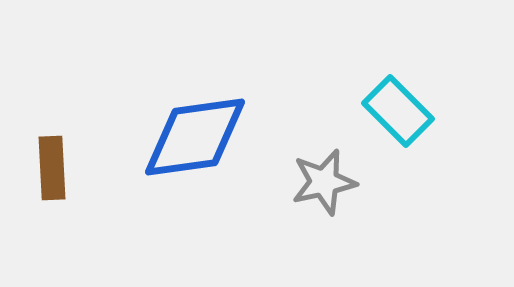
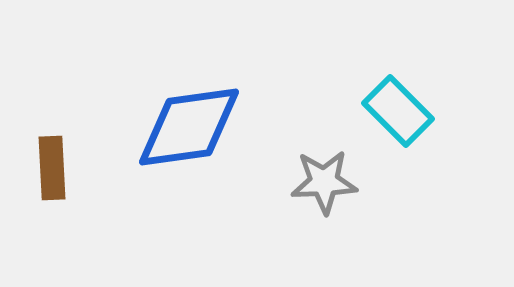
blue diamond: moved 6 px left, 10 px up
gray star: rotated 10 degrees clockwise
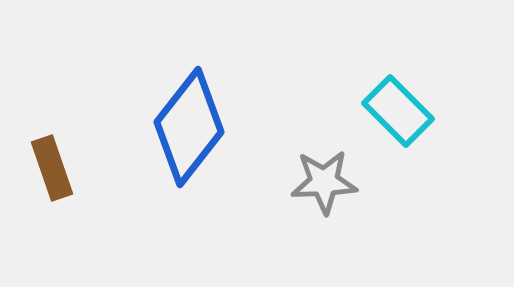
blue diamond: rotated 44 degrees counterclockwise
brown rectangle: rotated 16 degrees counterclockwise
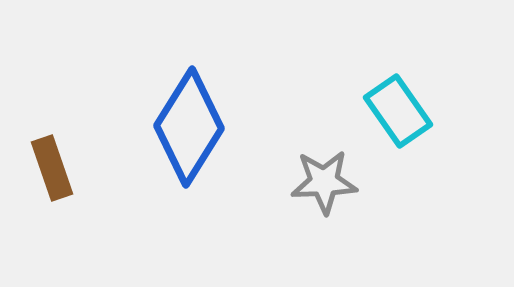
cyan rectangle: rotated 10 degrees clockwise
blue diamond: rotated 6 degrees counterclockwise
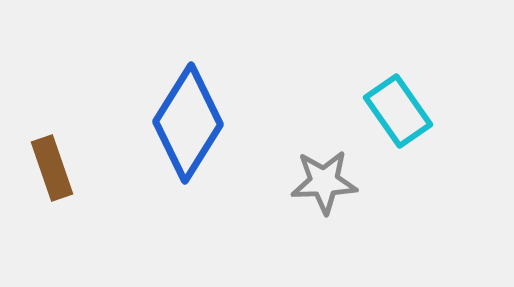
blue diamond: moved 1 px left, 4 px up
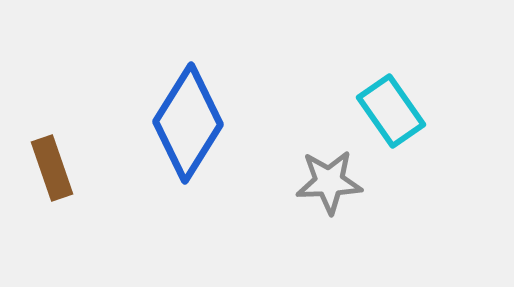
cyan rectangle: moved 7 px left
gray star: moved 5 px right
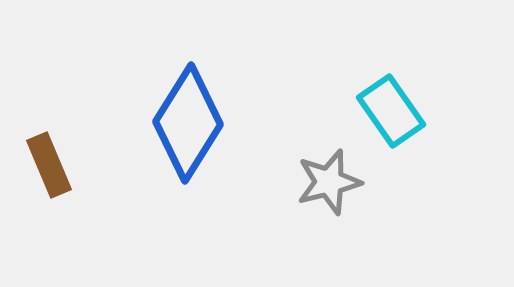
brown rectangle: moved 3 px left, 3 px up; rotated 4 degrees counterclockwise
gray star: rotated 12 degrees counterclockwise
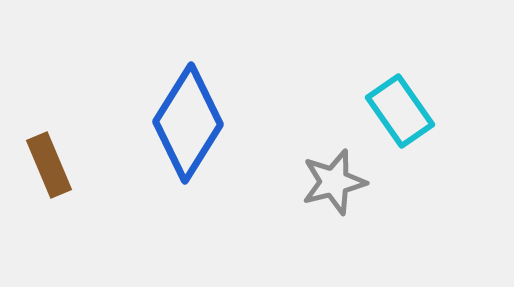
cyan rectangle: moved 9 px right
gray star: moved 5 px right
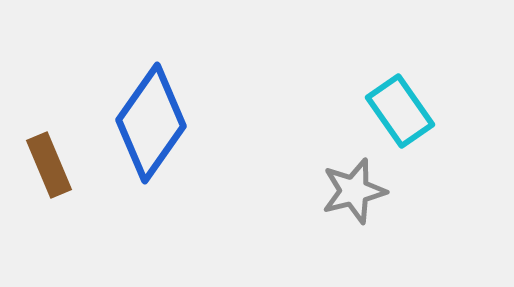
blue diamond: moved 37 px left; rotated 3 degrees clockwise
gray star: moved 20 px right, 9 px down
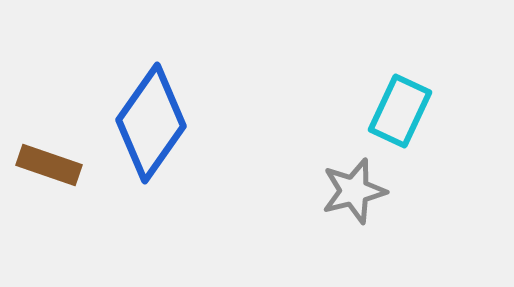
cyan rectangle: rotated 60 degrees clockwise
brown rectangle: rotated 48 degrees counterclockwise
